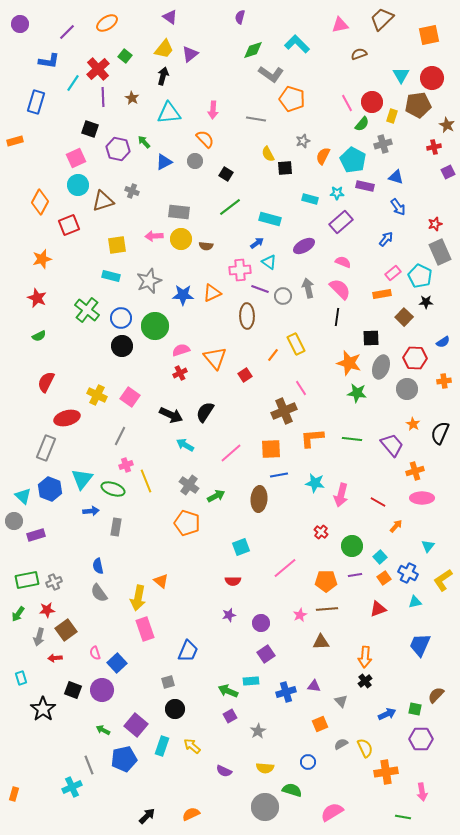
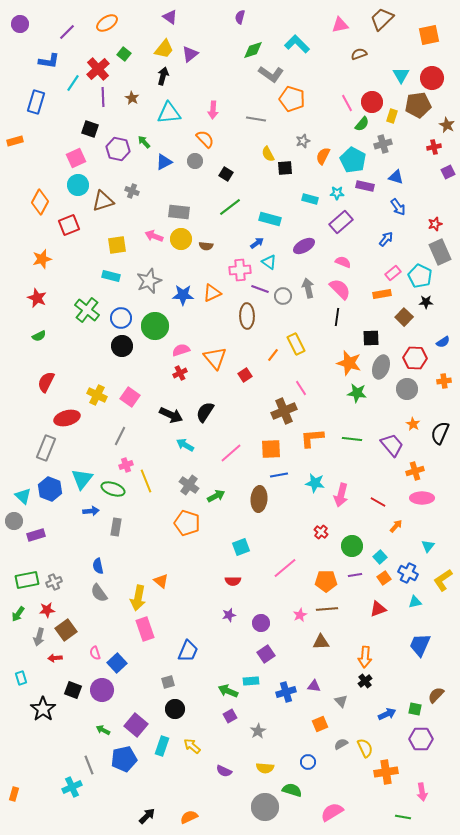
green square at (125, 56): moved 1 px left, 2 px up
pink arrow at (154, 236): rotated 24 degrees clockwise
orange semicircle at (191, 814): moved 2 px left, 3 px down
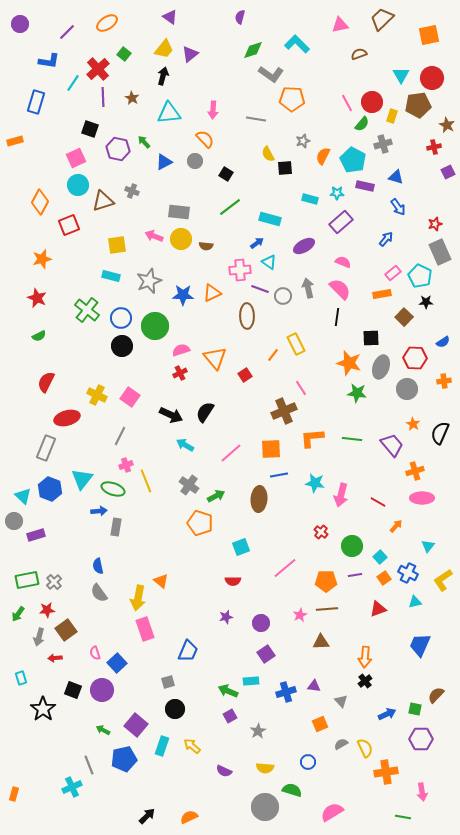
orange pentagon at (292, 99): rotated 15 degrees counterclockwise
blue arrow at (91, 511): moved 8 px right
orange pentagon at (187, 523): moved 13 px right
gray cross at (54, 582): rotated 21 degrees counterclockwise
purple star at (229, 615): moved 3 px left, 2 px down
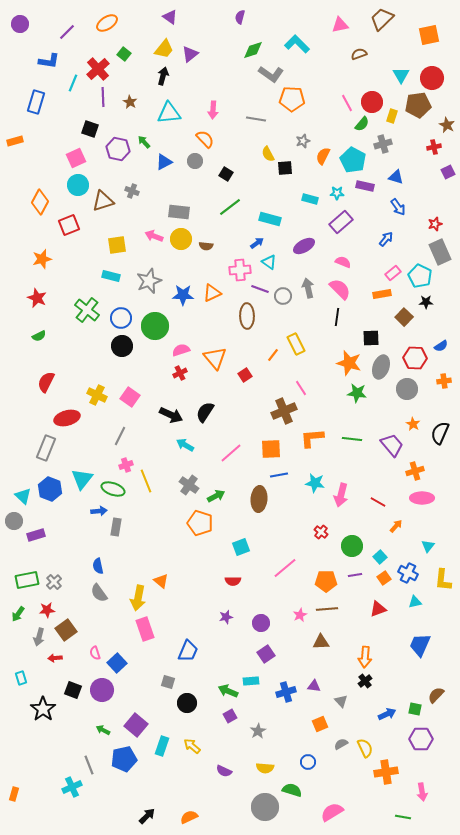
cyan line at (73, 83): rotated 12 degrees counterclockwise
brown star at (132, 98): moved 2 px left, 4 px down
blue semicircle at (443, 342): moved 2 px left, 4 px down
yellow L-shape at (443, 580): rotated 50 degrees counterclockwise
gray square at (168, 682): rotated 32 degrees clockwise
black circle at (175, 709): moved 12 px right, 6 px up
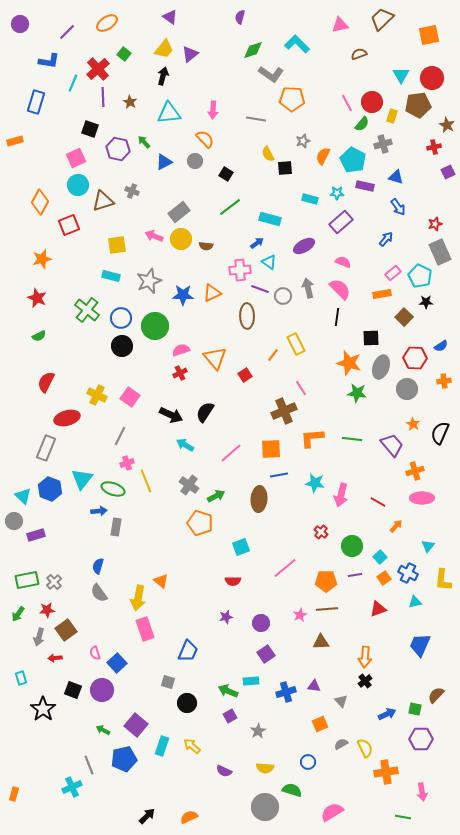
gray rectangle at (179, 212): rotated 45 degrees counterclockwise
pink cross at (126, 465): moved 1 px right, 2 px up
blue semicircle at (98, 566): rotated 28 degrees clockwise
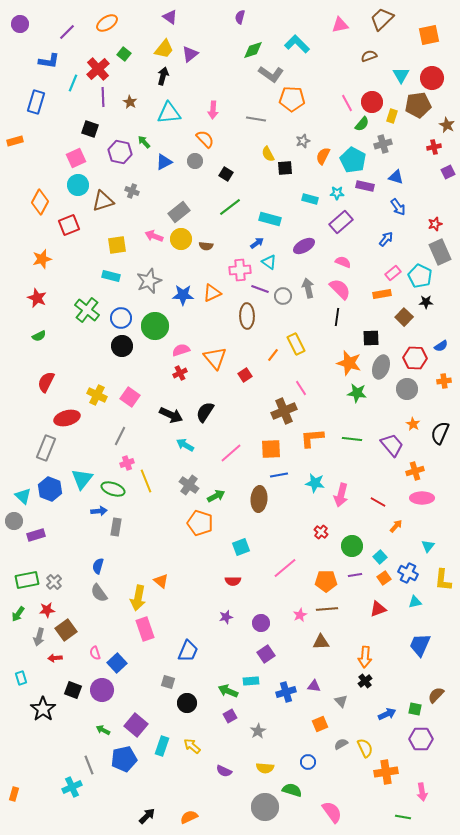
brown semicircle at (359, 54): moved 10 px right, 2 px down
purple hexagon at (118, 149): moved 2 px right, 3 px down
pink semicircle at (332, 812): rotated 85 degrees clockwise
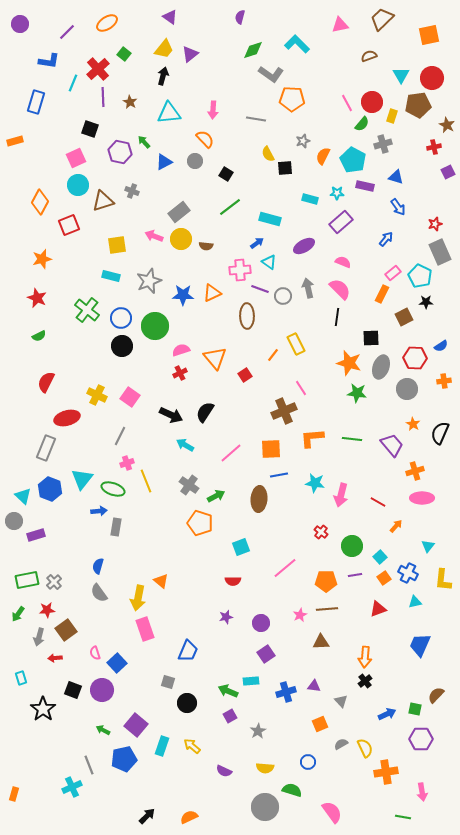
orange rectangle at (382, 294): rotated 54 degrees counterclockwise
brown square at (404, 317): rotated 18 degrees clockwise
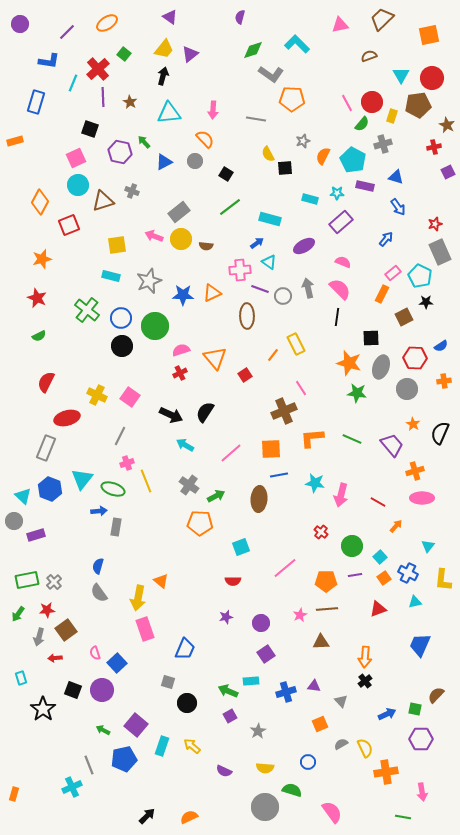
green line at (352, 439): rotated 18 degrees clockwise
orange pentagon at (200, 523): rotated 15 degrees counterclockwise
blue trapezoid at (188, 651): moved 3 px left, 2 px up
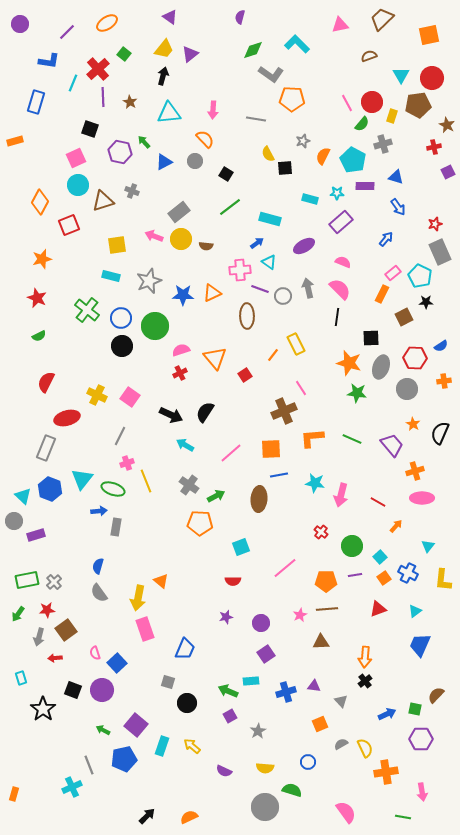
purple rectangle at (365, 186): rotated 12 degrees counterclockwise
cyan triangle at (415, 602): moved 9 px down; rotated 24 degrees counterclockwise
pink semicircle at (332, 812): moved 14 px right
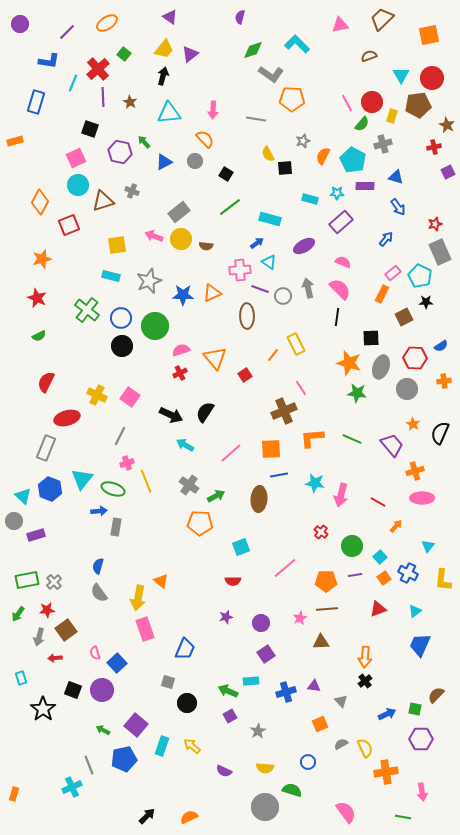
pink star at (300, 615): moved 3 px down
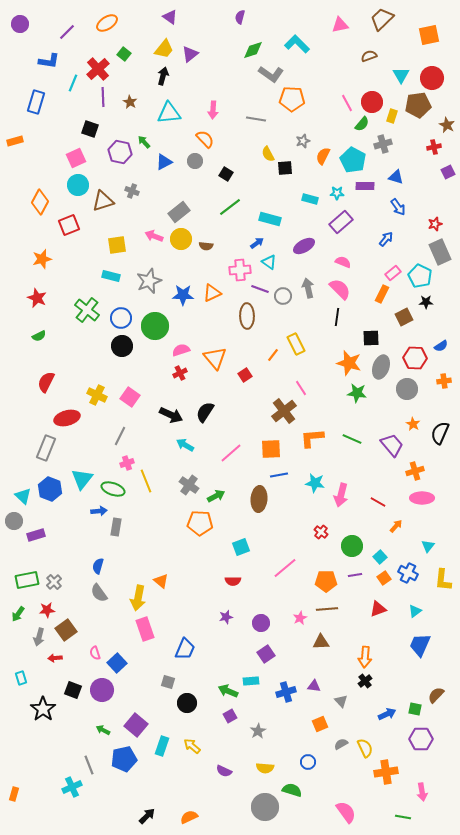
brown cross at (284, 411): rotated 15 degrees counterclockwise
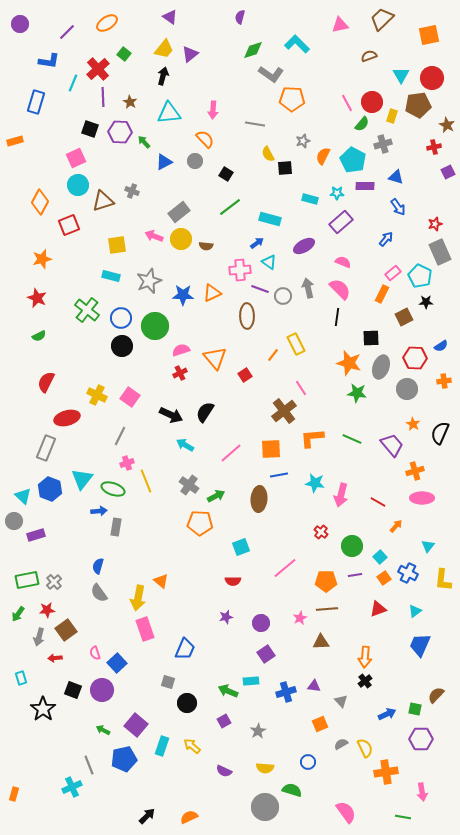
gray line at (256, 119): moved 1 px left, 5 px down
purple hexagon at (120, 152): moved 20 px up; rotated 10 degrees counterclockwise
purple square at (230, 716): moved 6 px left, 5 px down
